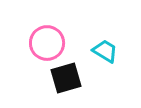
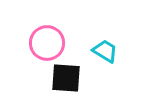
black square: rotated 20 degrees clockwise
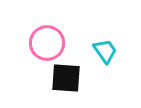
cyan trapezoid: rotated 24 degrees clockwise
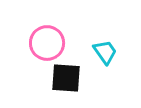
cyan trapezoid: moved 1 px down
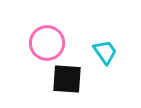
black square: moved 1 px right, 1 px down
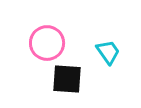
cyan trapezoid: moved 3 px right
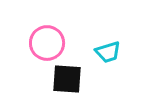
cyan trapezoid: rotated 108 degrees clockwise
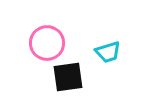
black square: moved 1 px right, 2 px up; rotated 12 degrees counterclockwise
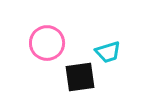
black square: moved 12 px right
